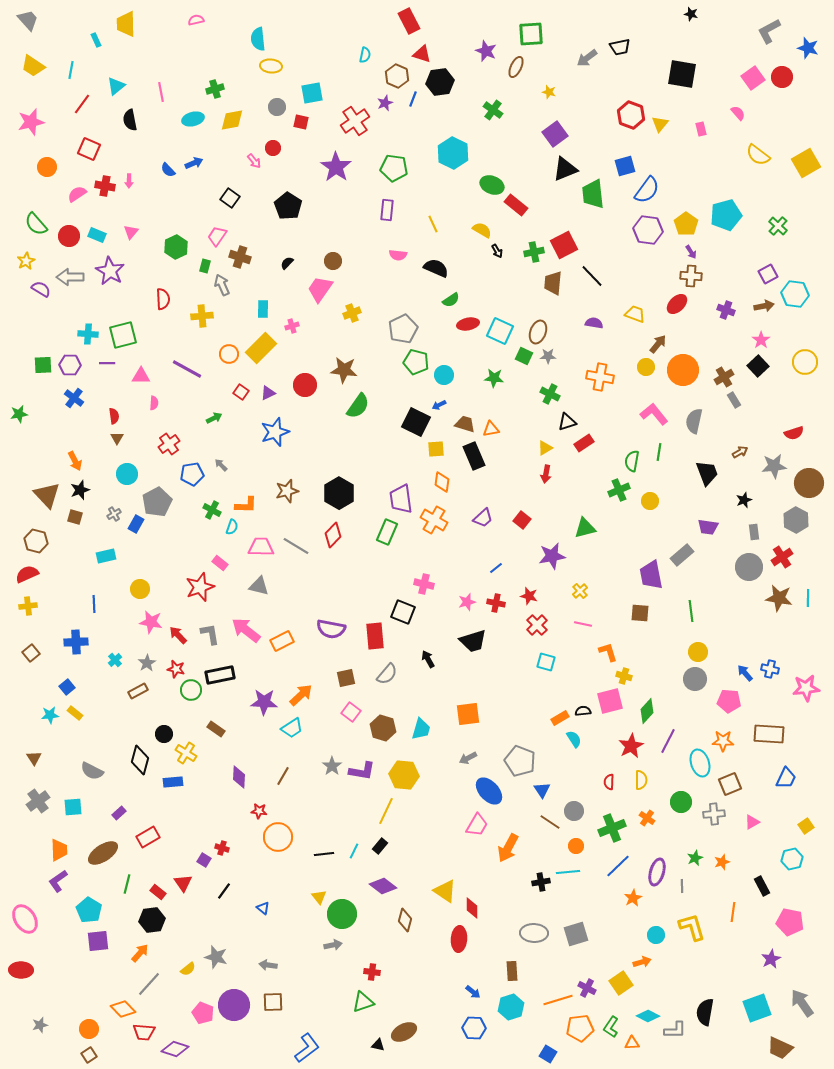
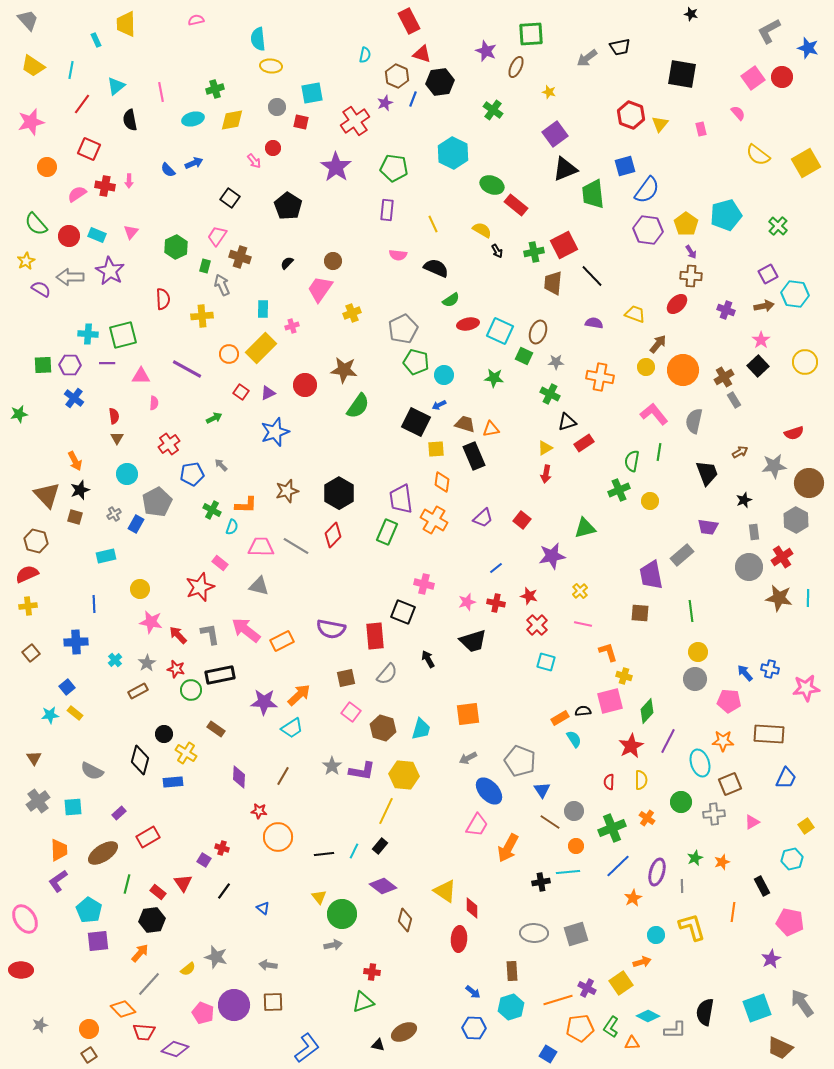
gray star at (548, 356): moved 8 px right, 6 px down
orange arrow at (301, 695): moved 2 px left
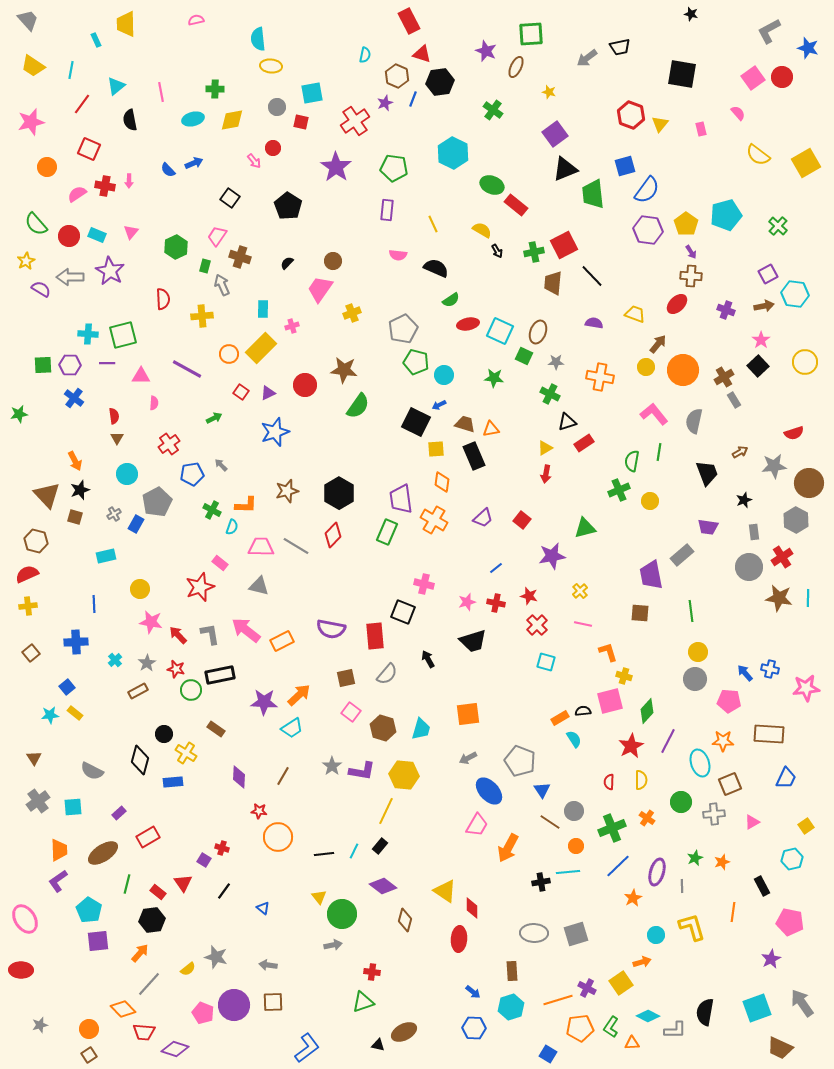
green cross at (215, 89): rotated 18 degrees clockwise
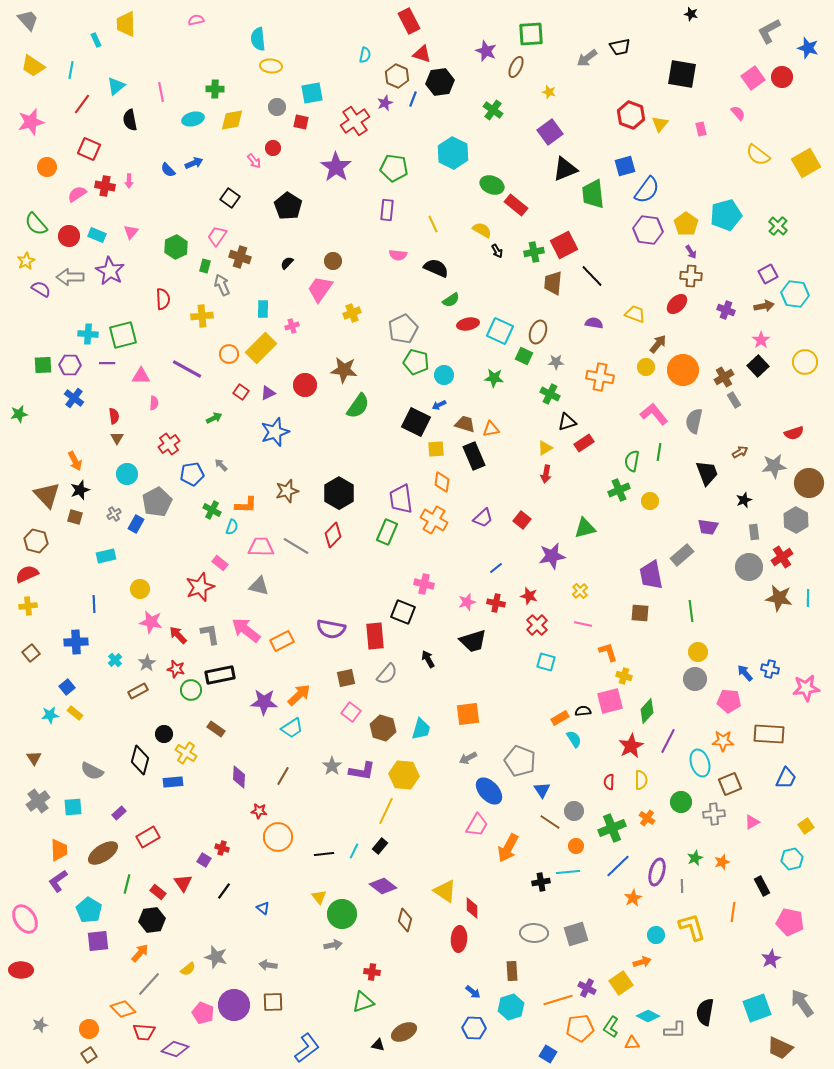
purple square at (555, 134): moved 5 px left, 2 px up
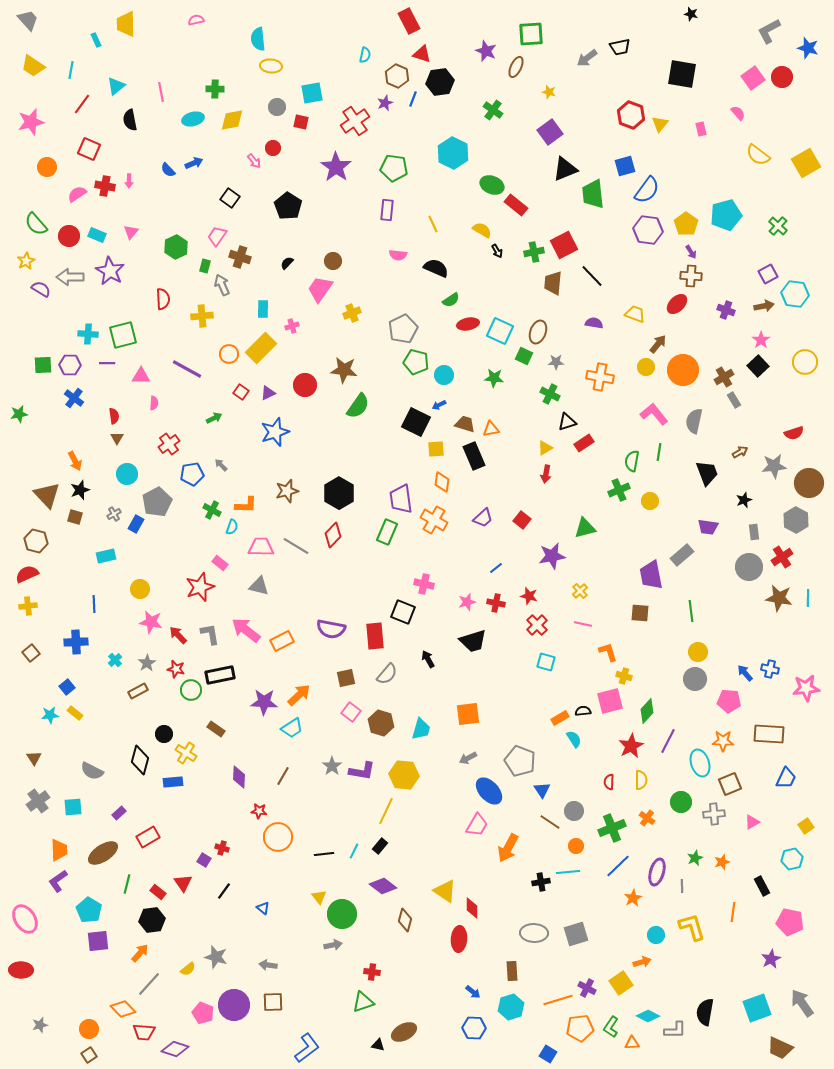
brown hexagon at (383, 728): moved 2 px left, 5 px up
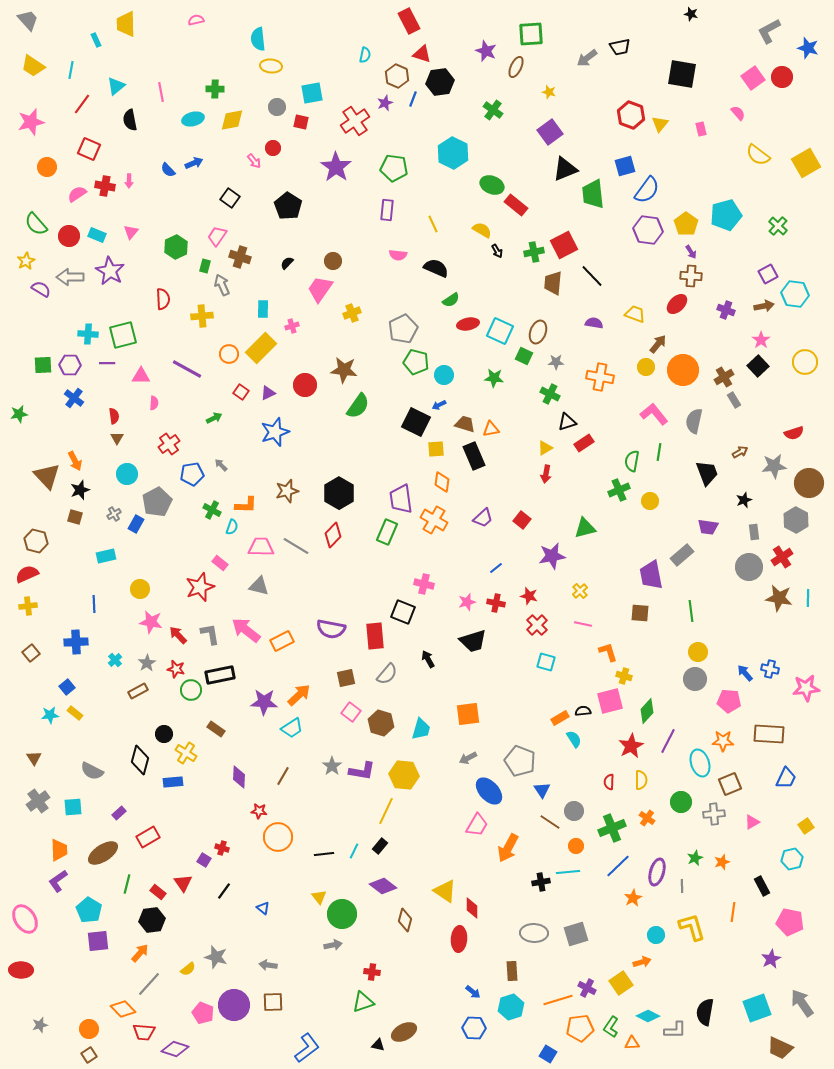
brown triangle at (47, 495): moved 19 px up
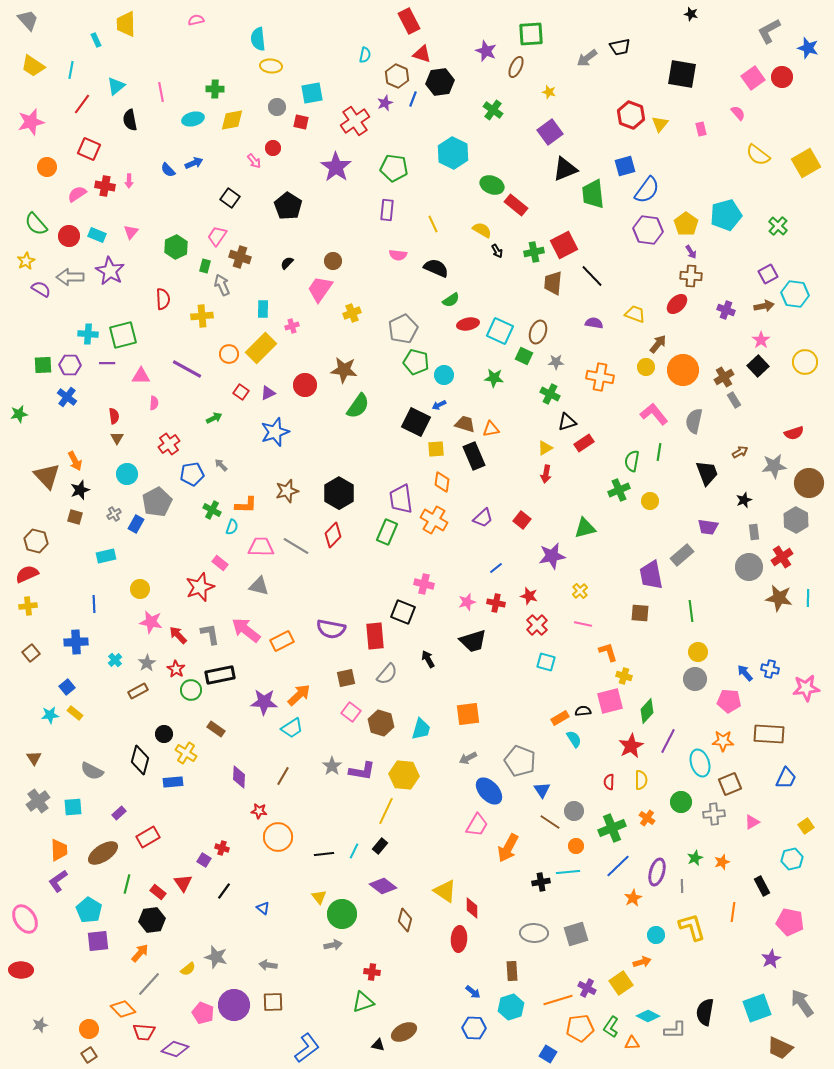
blue cross at (74, 398): moved 7 px left, 1 px up
red star at (176, 669): rotated 18 degrees clockwise
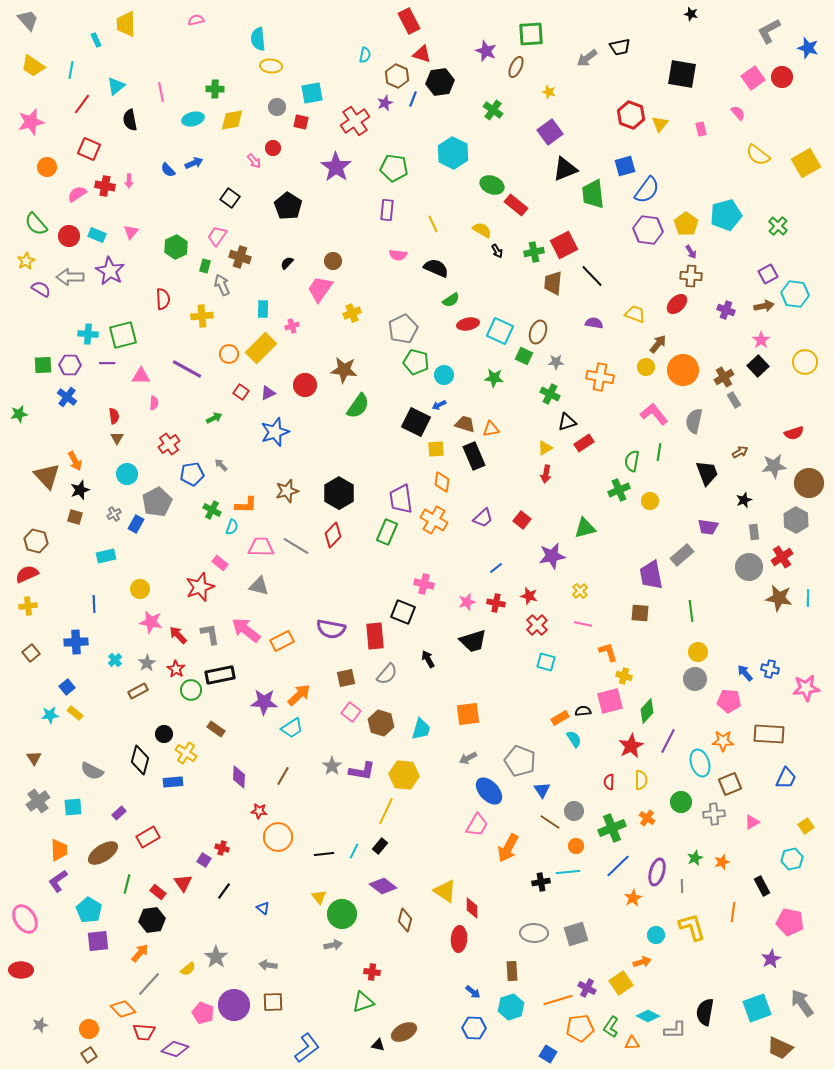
gray star at (216, 957): rotated 20 degrees clockwise
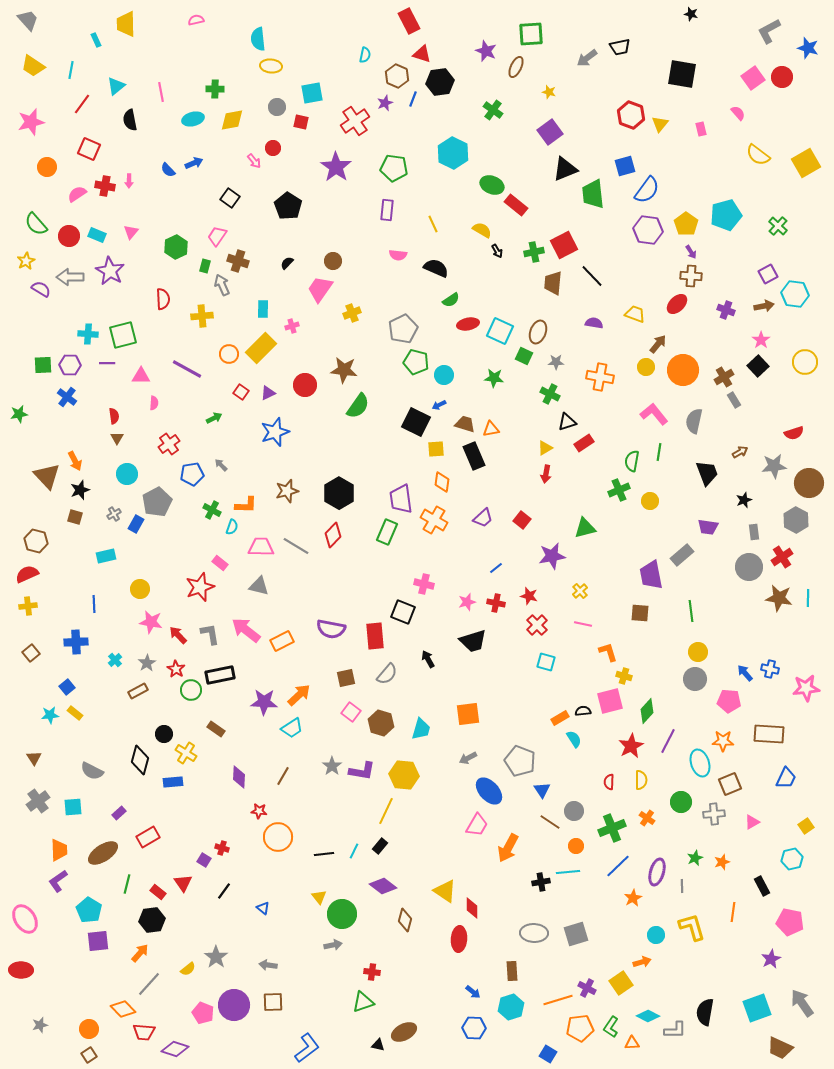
brown cross at (240, 257): moved 2 px left, 4 px down
